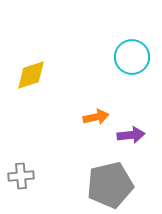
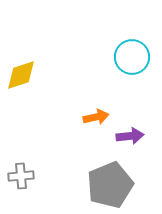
yellow diamond: moved 10 px left
purple arrow: moved 1 px left, 1 px down
gray pentagon: rotated 9 degrees counterclockwise
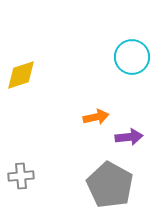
purple arrow: moved 1 px left, 1 px down
gray pentagon: rotated 21 degrees counterclockwise
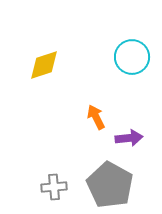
yellow diamond: moved 23 px right, 10 px up
orange arrow: rotated 105 degrees counterclockwise
purple arrow: moved 1 px down
gray cross: moved 33 px right, 11 px down
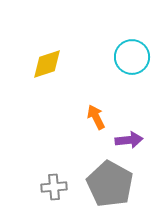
yellow diamond: moved 3 px right, 1 px up
purple arrow: moved 2 px down
gray pentagon: moved 1 px up
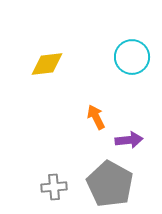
yellow diamond: rotated 12 degrees clockwise
